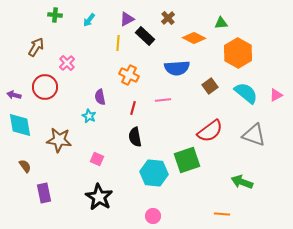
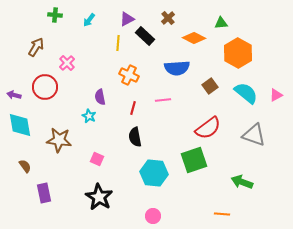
red semicircle: moved 2 px left, 3 px up
green square: moved 7 px right
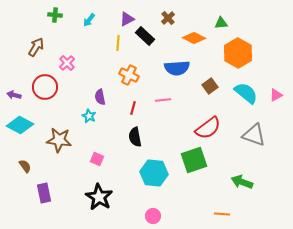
cyan diamond: rotated 52 degrees counterclockwise
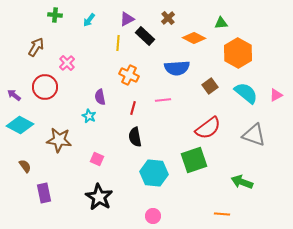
purple arrow: rotated 24 degrees clockwise
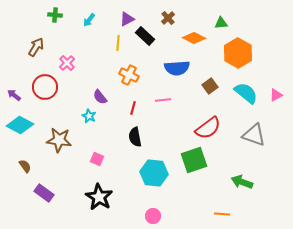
purple semicircle: rotated 28 degrees counterclockwise
purple rectangle: rotated 42 degrees counterclockwise
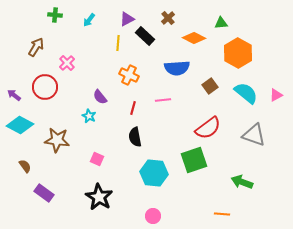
brown star: moved 2 px left
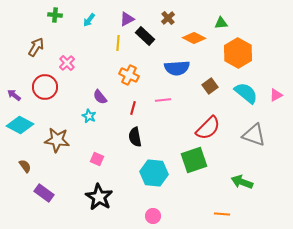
red semicircle: rotated 8 degrees counterclockwise
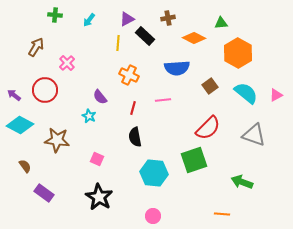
brown cross: rotated 32 degrees clockwise
red circle: moved 3 px down
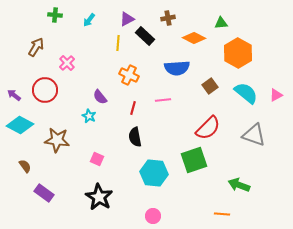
green arrow: moved 3 px left, 3 px down
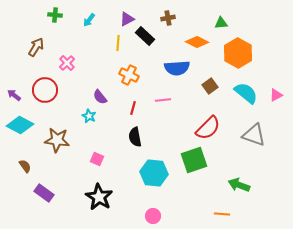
orange diamond: moved 3 px right, 4 px down
